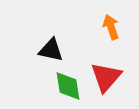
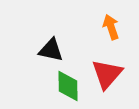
red triangle: moved 1 px right, 3 px up
green diamond: rotated 8 degrees clockwise
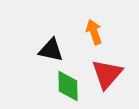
orange arrow: moved 17 px left, 5 px down
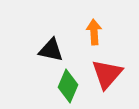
orange arrow: rotated 15 degrees clockwise
green diamond: rotated 24 degrees clockwise
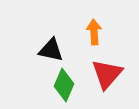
green diamond: moved 4 px left, 1 px up
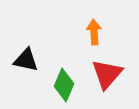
black triangle: moved 25 px left, 10 px down
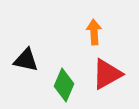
red triangle: rotated 20 degrees clockwise
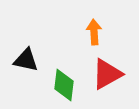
green diamond: rotated 16 degrees counterclockwise
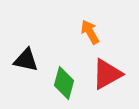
orange arrow: moved 4 px left; rotated 25 degrees counterclockwise
green diamond: moved 2 px up; rotated 8 degrees clockwise
